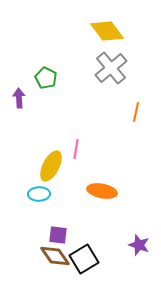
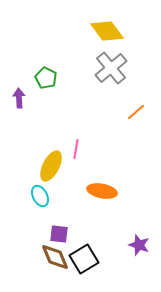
orange line: rotated 36 degrees clockwise
cyan ellipse: moved 1 px right, 2 px down; rotated 65 degrees clockwise
purple square: moved 1 px right, 1 px up
brown diamond: moved 1 px down; rotated 12 degrees clockwise
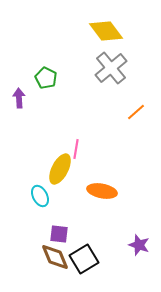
yellow diamond: moved 1 px left
yellow ellipse: moved 9 px right, 3 px down
